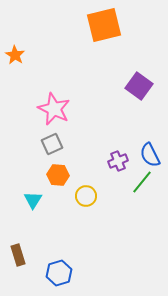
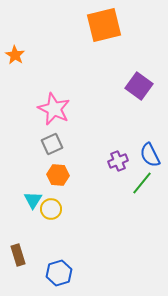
green line: moved 1 px down
yellow circle: moved 35 px left, 13 px down
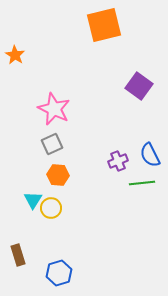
green line: rotated 45 degrees clockwise
yellow circle: moved 1 px up
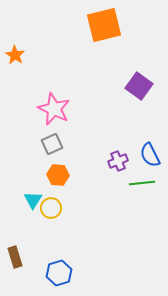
brown rectangle: moved 3 px left, 2 px down
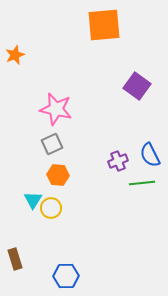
orange square: rotated 9 degrees clockwise
orange star: rotated 18 degrees clockwise
purple square: moved 2 px left
pink star: moved 2 px right; rotated 12 degrees counterclockwise
brown rectangle: moved 2 px down
blue hexagon: moved 7 px right, 3 px down; rotated 15 degrees clockwise
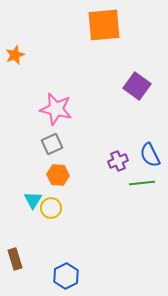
blue hexagon: rotated 25 degrees counterclockwise
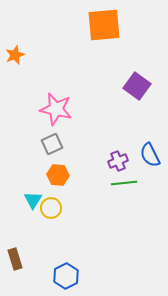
green line: moved 18 px left
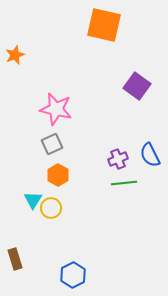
orange square: rotated 18 degrees clockwise
purple cross: moved 2 px up
orange hexagon: rotated 25 degrees clockwise
blue hexagon: moved 7 px right, 1 px up
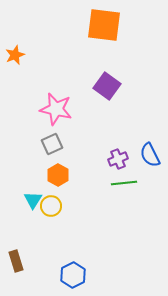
orange square: rotated 6 degrees counterclockwise
purple square: moved 30 px left
yellow circle: moved 2 px up
brown rectangle: moved 1 px right, 2 px down
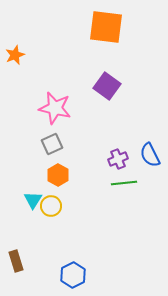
orange square: moved 2 px right, 2 px down
pink star: moved 1 px left, 1 px up
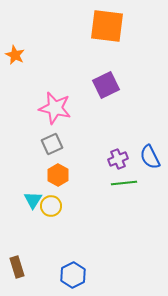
orange square: moved 1 px right, 1 px up
orange star: rotated 24 degrees counterclockwise
purple square: moved 1 px left, 1 px up; rotated 28 degrees clockwise
blue semicircle: moved 2 px down
brown rectangle: moved 1 px right, 6 px down
